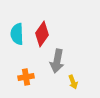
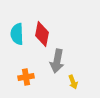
red diamond: rotated 25 degrees counterclockwise
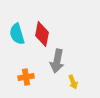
cyan semicircle: rotated 15 degrees counterclockwise
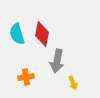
yellow arrow: moved 1 px down
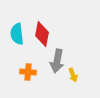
cyan semicircle: rotated 10 degrees clockwise
orange cross: moved 2 px right, 5 px up; rotated 14 degrees clockwise
yellow arrow: moved 8 px up
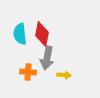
cyan semicircle: moved 3 px right
gray arrow: moved 10 px left, 3 px up
yellow arrow: moved 9 px left; rotated 64 degrees counterclockwise
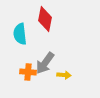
red diamond: moved 3 px right, 15 px up
gray arrow: moved 2 px left, 5 px down; rotated 25 degrees clockwise
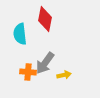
yellow arrow: rotated 16 degrees counterclockwise
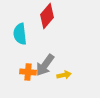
red diamond: moved 2 px right, 3 px up; rotated 30 degrees clockwise
gray arrow: moved 2 px down
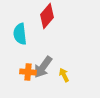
gray arrow: moved 2 px left, 2 px down
yellow arrow: rotated 104 degrees counterclockwise
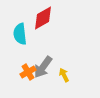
red diamond: moved 4 px left, 2 px down; rotated 20 degrees clockwise
orange cross: rotated 35 degrees counterclockwise
